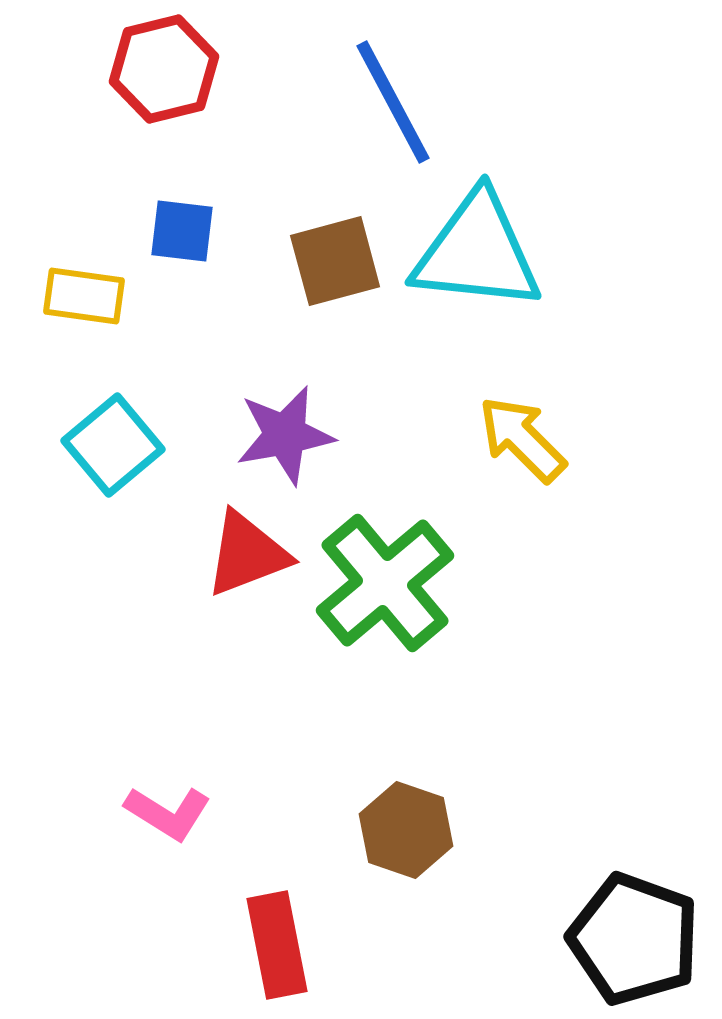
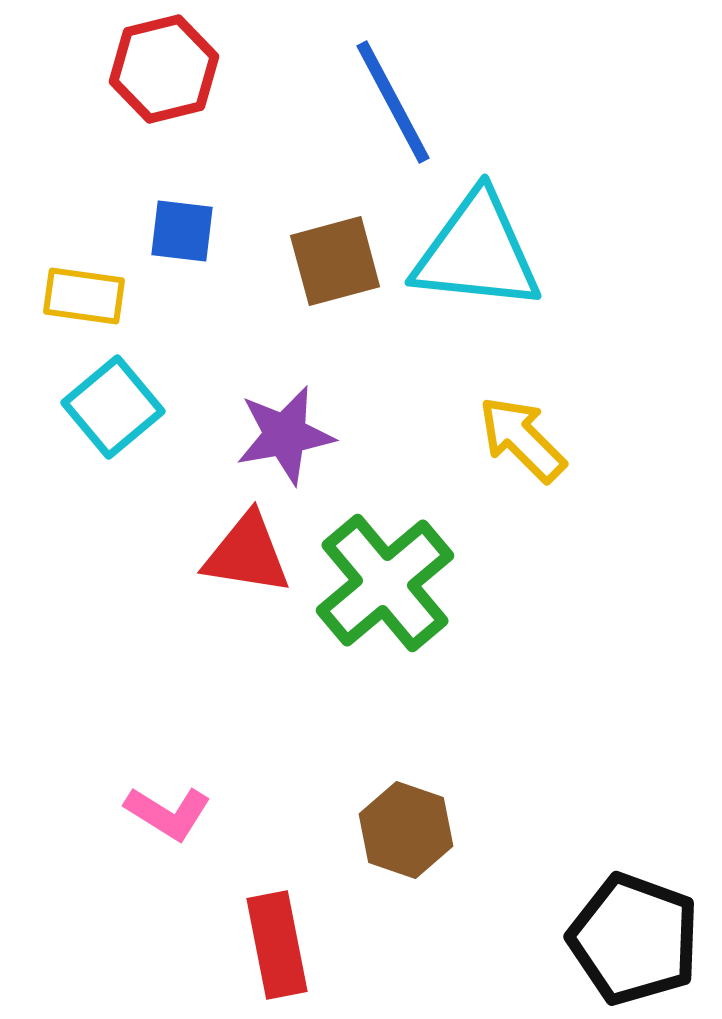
cyan square: moved 38 px up
red triangle: rotated 30 degrees clockwise
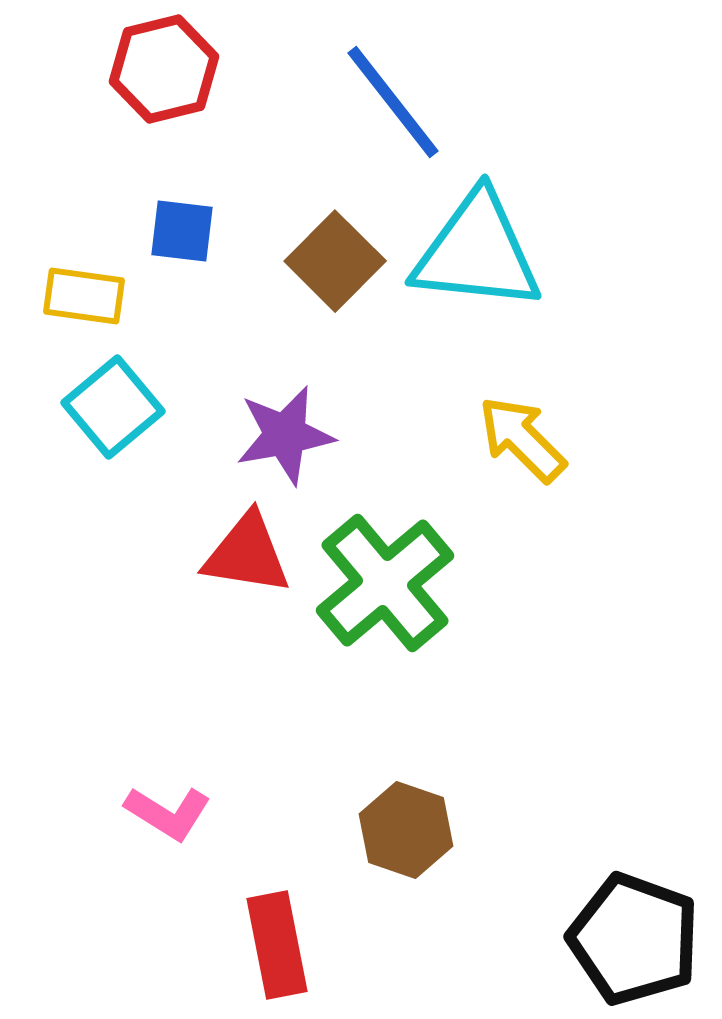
blue line: rotated 10 degrees counterclockwise
brown square: rotated 30 degrees counterclockwise
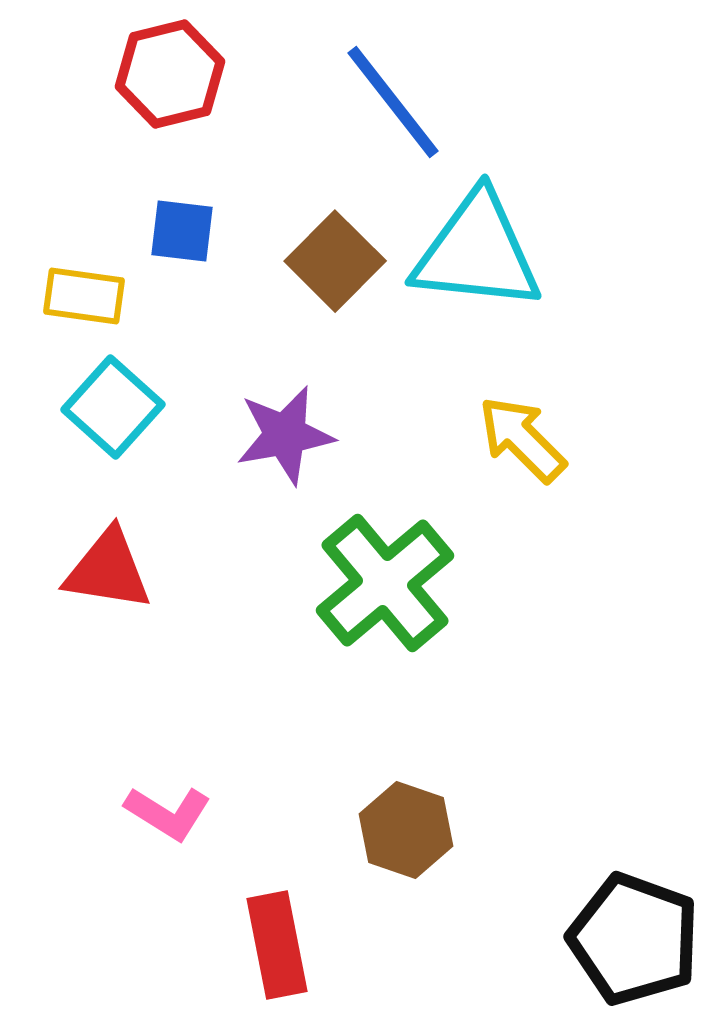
red hexagon: moved 6 px right, 5 px down
cyan square: rotated 8 degrees counterclockwise
red triangle: moved 139 px left, 16 px down
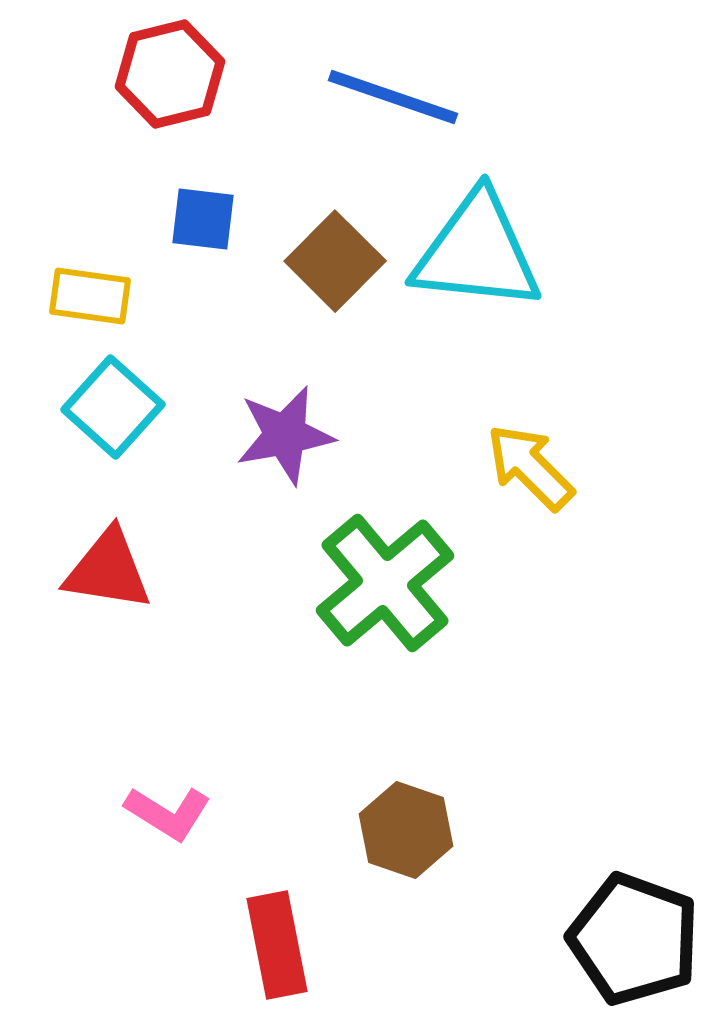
blue line: moved 5 px up; rotated 33 degrees counterclockwise
blue square: moved 21 px right, 12 px up
yellow rectangle: moved 6 px right
yellow arrow: moved 8 px right, 28 px down
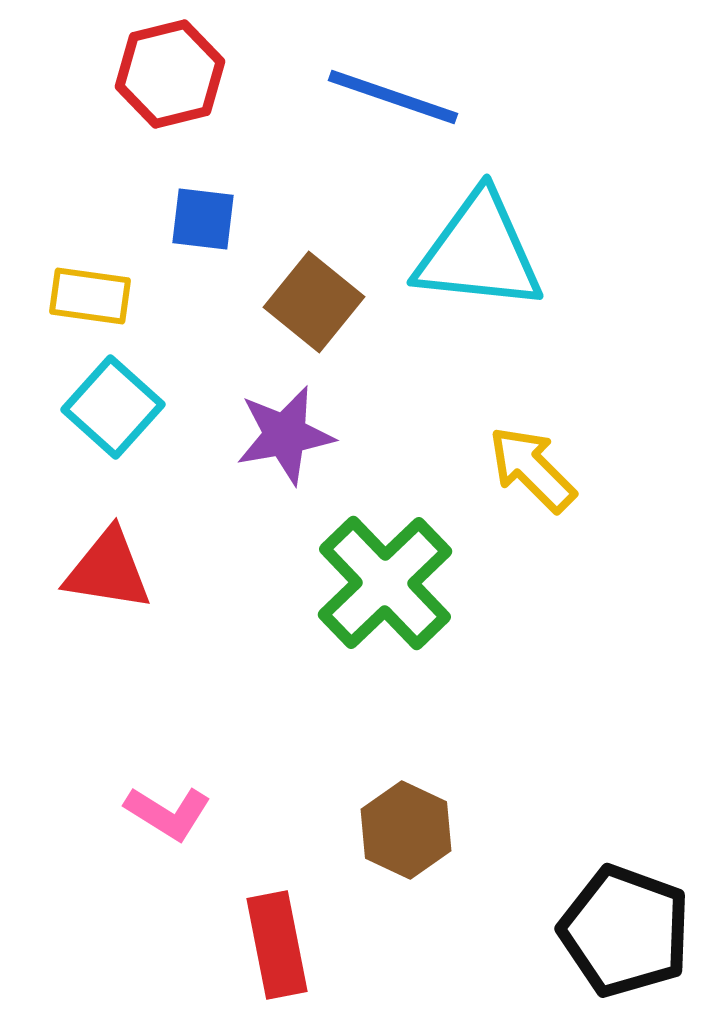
cyan triangle: moved 2 px right
brown square: moved 21 px left, 41 px down; rotated 6 degrees counterclockwise
yellow arrow: moved 2 px right, 2 px down
green cross: rotated 4 degrees counterclockwise
brown hexagon: rotated 6 degrees clockwise
black pentagon: moved 9 px left, 8 px up
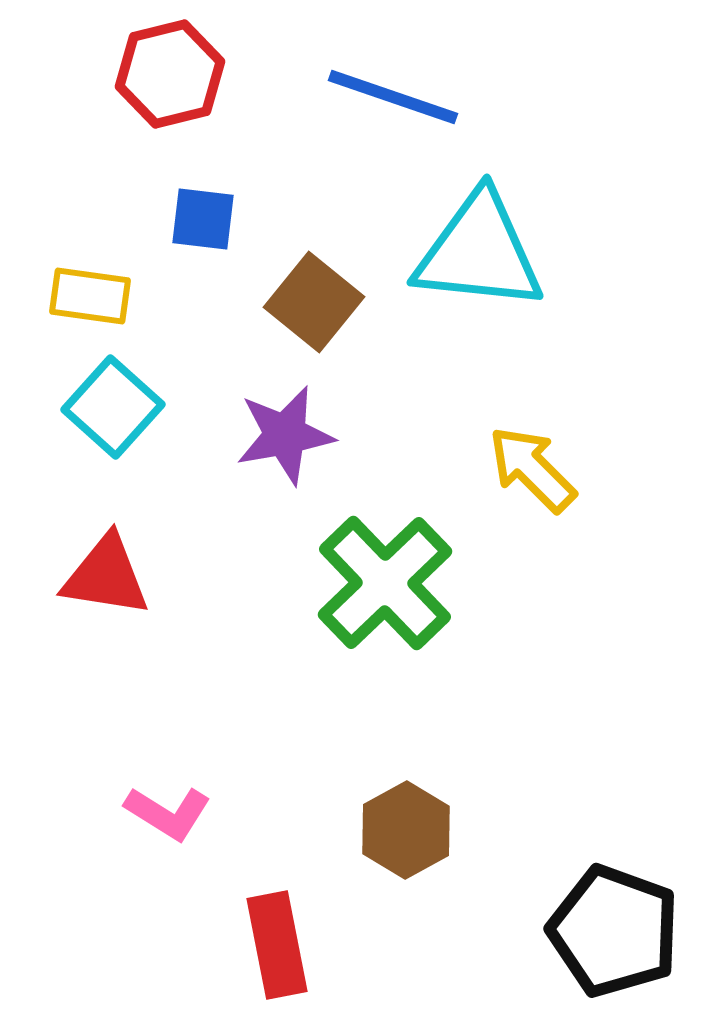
red triangle: moved 2 px left, 6 px down
brown hexagon: rotated 6 degrees clockwise
black pentagon: moved 11 px left
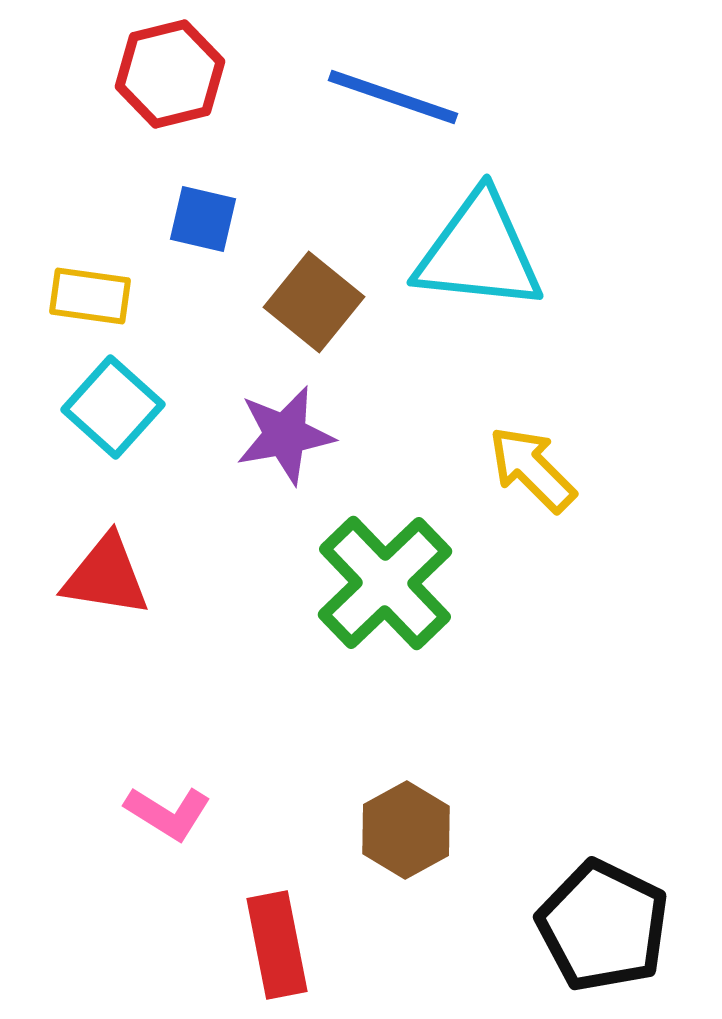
blue square: rotated 6 degrees clockwise
black pentagon: moved 11 px left, 5 px up; rotated 6 degrees clockwise
